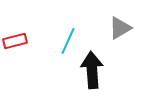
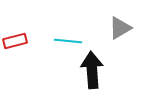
cyan line: rotated 72 degrees clockwise
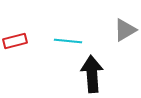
gray triangle: moved 5 px right, 2 px down
black arrow: moved 4 px down
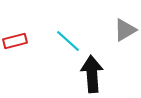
cyan line: rotated 36 degrees clockwise
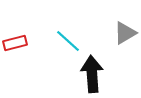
gray triangle: moved 3 px down
red rectangle: moved 2 px down
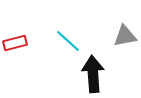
gray triangle: moved 3 px down; rotated 20 degrees clockwise
black arrow: moved 1 px right
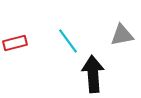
gray triangle: moved 3 px left, 1 px up
cyan line: rotated 12 degrees clockwise
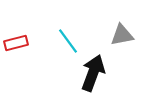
red rectangle: moved 1 px right
black arrow: moved 1 px up; rotated 24 degrees clockwise
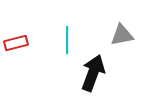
cyan line: moved 1 px left, 1 px up; rotated 36 degrees clockwise
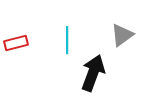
gray triangle: rotated 25 degrees counterclockwise
